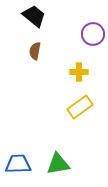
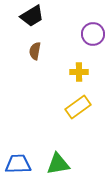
black trapezoid: moved 2 px left; rotated 110 degrees clockwise
yellow rectangle: moved 2 px left
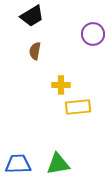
yellow cross: moved 18 px left, 13 px down
yellow rectangle: rotated 30 degrees clockwise
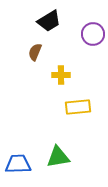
black trapezoid: moved 17 px right, 5 px down
brown semicircle: moved 1 px down; rotated 12 degrees clockwise
yellow cross: moved 10 px up
green triangle: moved 7 px up
